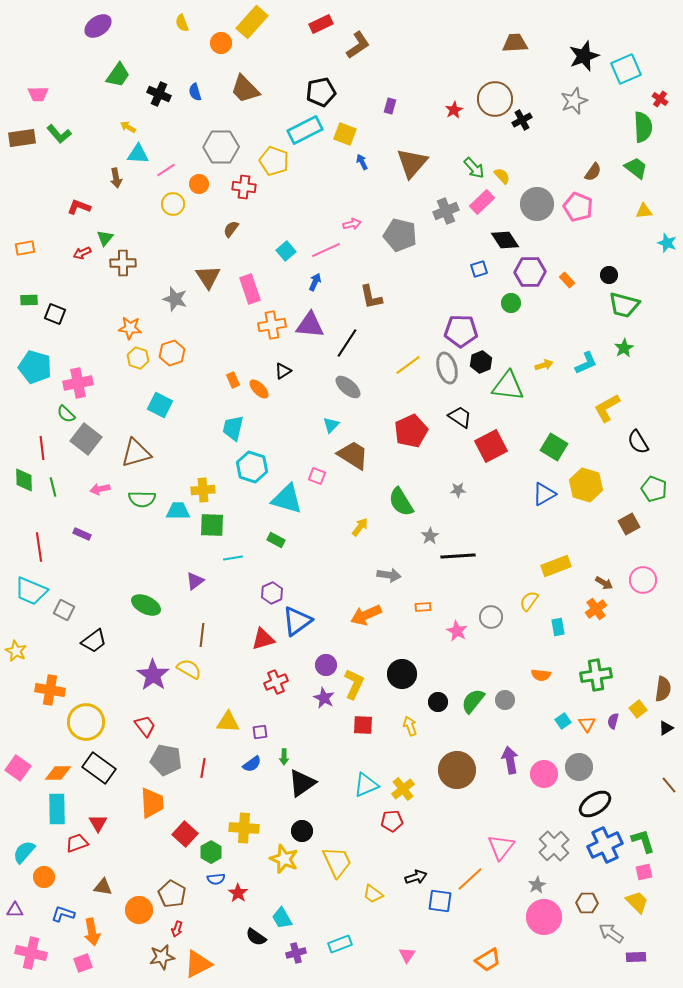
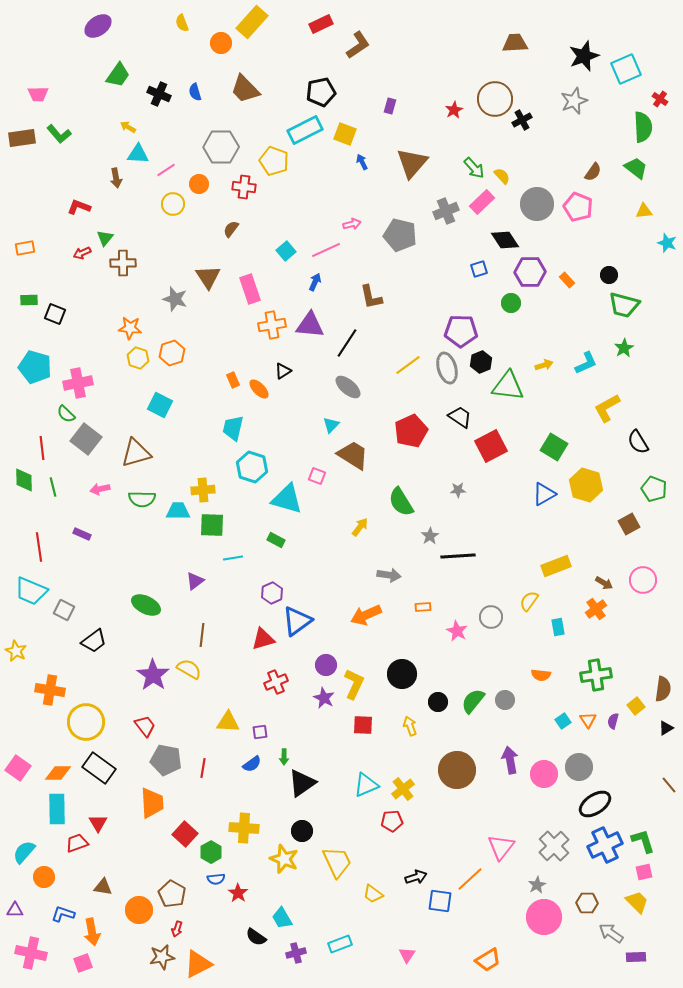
yellow square at (638, 709): moved 2 px left, 3 px up
orange triangle at (587, 724): moved 1 px right, 4 px up
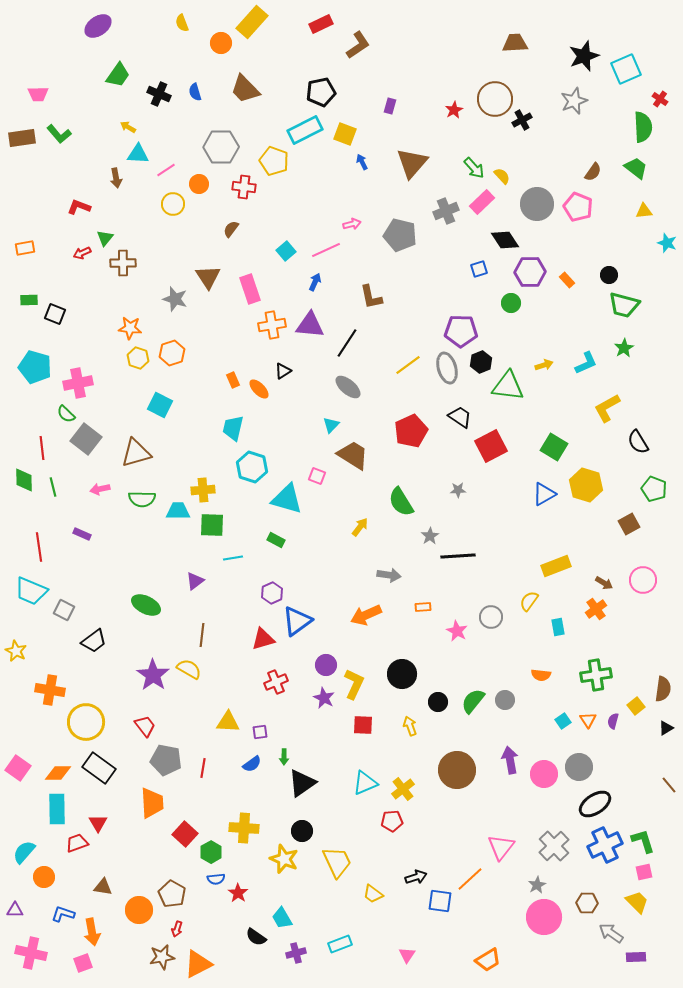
cyan triangle at (366, 785): moved 1 px left, 2 px up
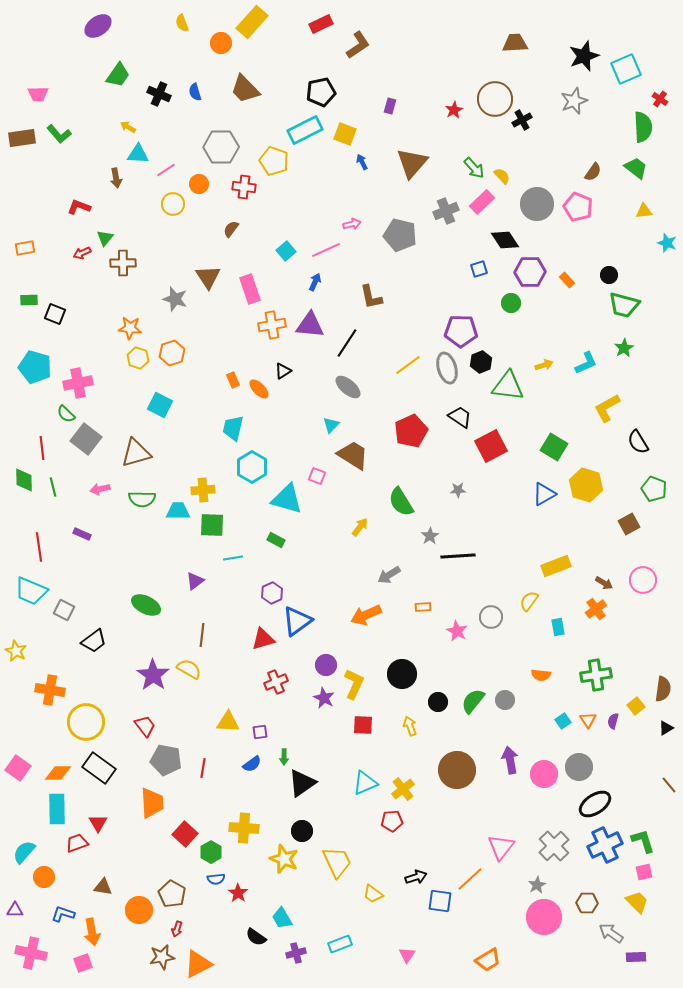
cyan hexagon at (252, 467): rotated 12 degrees clockwise
gray arrow at (389, 575): rotated 140 degrees clockwise
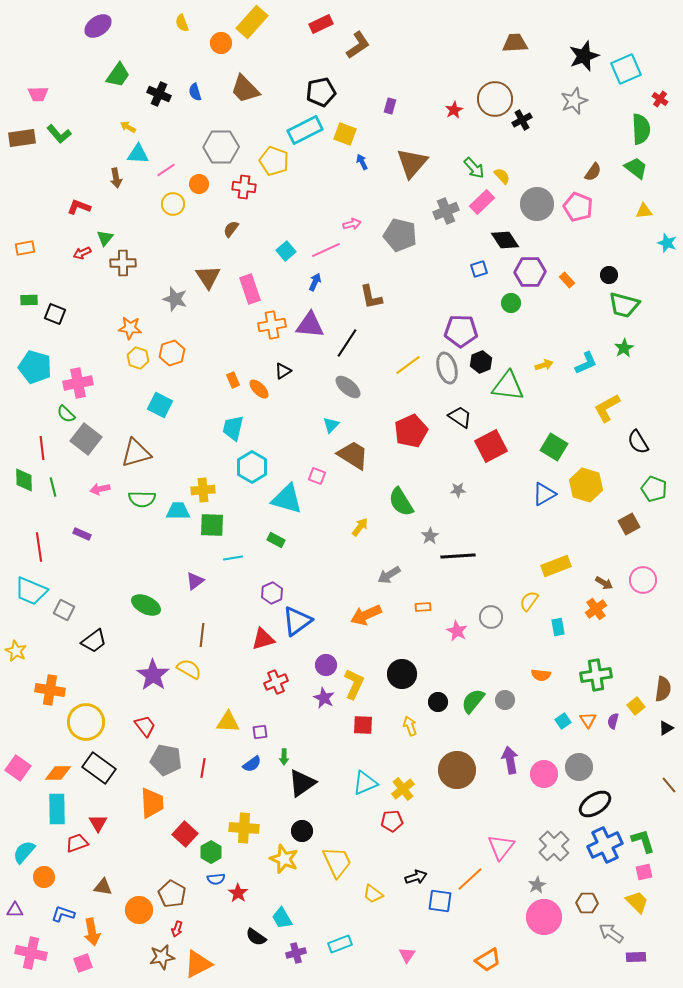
green semicircle at (643, 127): moved 2 px left, 2 px down
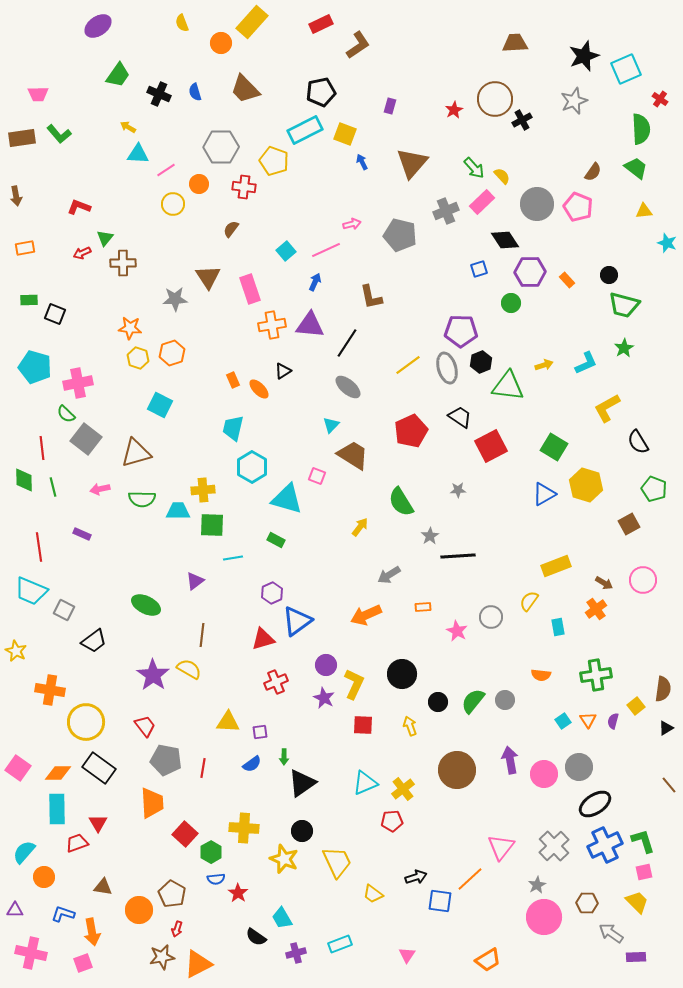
brown arrow at (116, 178): moved 100 px left, 18 px down
gray star at (175, 299): rotated 20 degrees counterclockwise
